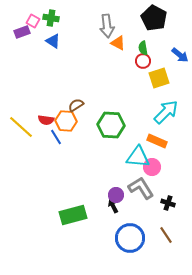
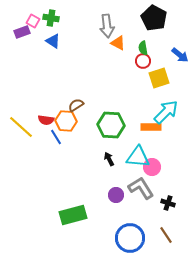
orange rectangle: moved 6 px left, 14 px up; rotated 24 degrees counterclockwise
black arrow: moved 4 px left, 47 px up
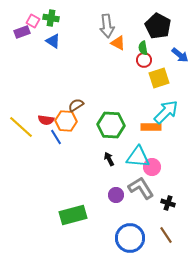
black pentagon: moved 4 px right, 8 px down
red circle: moved 1 px right, 1 px up
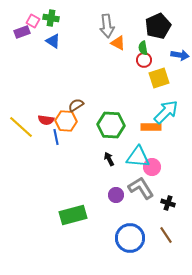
black pentagon: rotated 20 degrees clockwise
blue arrow: rotated 30 degrees counterclockwise
blue line: rotated 21 degrees clockwise
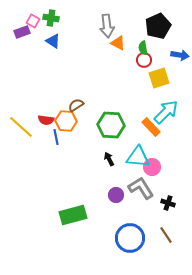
orange rectangle: rotated 48 degrees clockwise
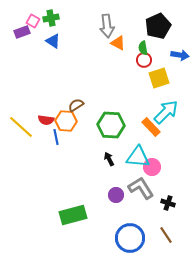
green cross: rotated 21 degrees counterclockwise
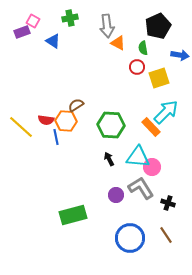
green cross: moved 19 px right
red circle: moved 7 px left, 7 px down
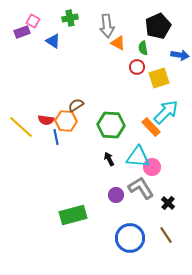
black cross: rotated 24 degrees clockwise
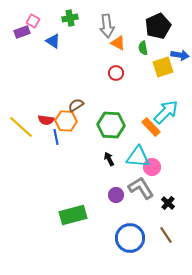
red circle: moved 21 px left, 6 px down
yellow square: moved 4 px right, 11 px up
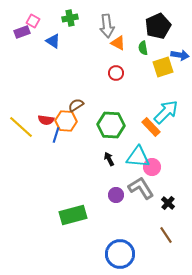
blue line: moved 2 px up; rotated 28 degrees clockwise
blue circle: moved 10 px left, 16 px down
